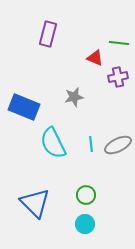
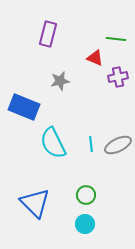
green line: moved 3 px left, 4 px up
gray star: moved 14 px left, 16 px up
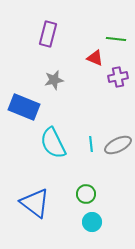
gray star: moved 6 px left, 1 px up
green circle: moved 1 px up
blue triangle: rotated 8 degrees counterclockwise
cyan circle: moved 7 px right, 2 px up
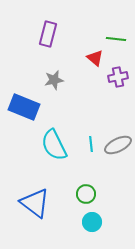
red triangle: rotated 18 degrees clockwise
cyan semicircle: moved 1 px right, 2 px down
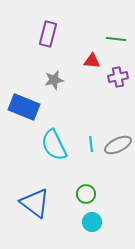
red triangle: moved 3 px left, 3 px down; rotated 36 degrees counterclockwise
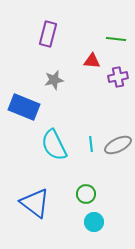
cyan circle: moved 2 px right
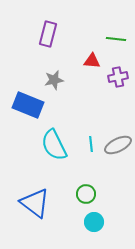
blue rectangle: moved 4 px right, 2 px up
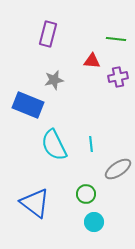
gray ellipse: moved 24 px down; rotated 8 degrees counterclockwise
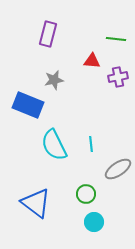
blue triangle: moved 1 px right
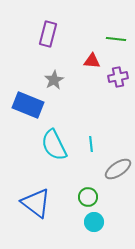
gray star: rotated 18 degrees counterclockwise
green circle: moved 2 px right, 3 px down
